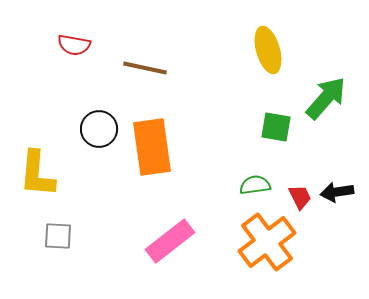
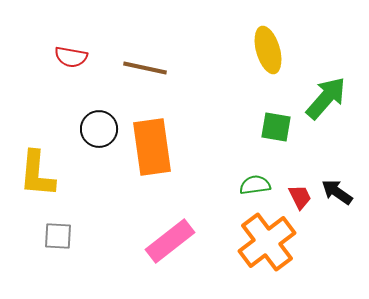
red semicircle: moved 3 px left, 12 px down
black arrow: rotated 44 degrees clockwise
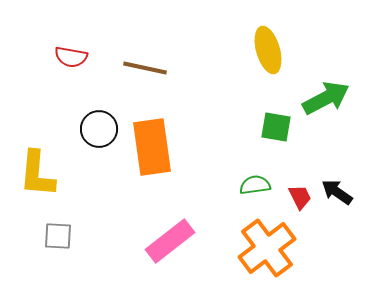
green arrow: rotated 21 degrees clockwise
orange cross: moved 6 px down
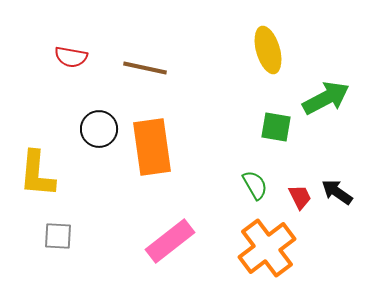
green semicircle: rotated 68 degrees clockwise
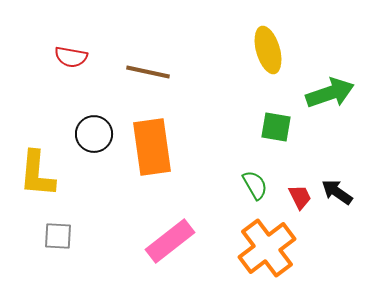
brown line: moved 3 px right, 4 px down
green arrow: moved 4 px right, 5 px up; rotated 9 degrees clockwise
black circle: moved 5 px left, 5 px down
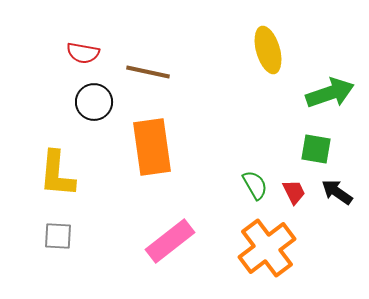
red semicircle: moved 12 px right, 4 px up
green square: moved 40 px right, 22 px down
black circle: moved 32 px up
yellow L-shape: moved 20 px right
red trapezoid: moved 6 px left, 5 px up
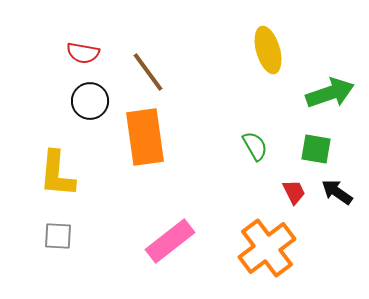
brown line: rotated 42 degrees clockwise
black circle: moved 4 px left, 1 px up
orange rectangle: moved 7 px left, 10 px up
green semicircle: moved 39 px up
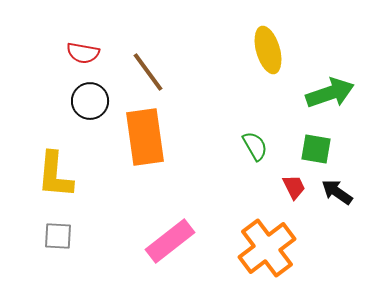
yellow L-shape: moved 2 px left, 1 px down
red trapezoid: moved 5 px up
